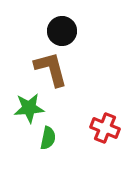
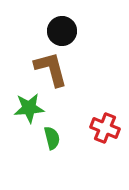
green semicircle: moved 4 px right; rotated 25 degrees counterclockwise
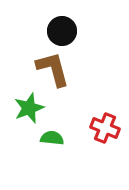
brown L-shape: moved 2 px right
green star: rotated 16 degrees counterclockwise
green semicircle: rotated 70 degrees counterclockwise
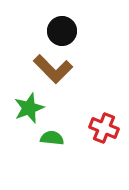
brown L-shape: rotated 150 degrees clockwise
red cross: moved 1 px left
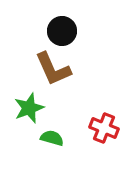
brown L-shape: rotated 21 degrees clockwise
green semicircle: rotated 10 degrees clockwise
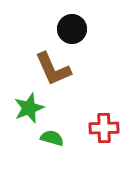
black circle: moved 10 px right, 2 px up
red cross: rotated 24 degrees counterclockwise
